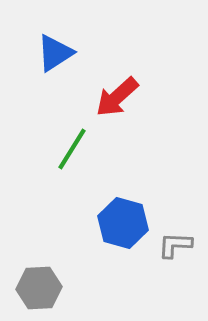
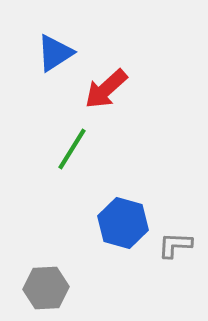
red arrow: moved 11 px left, 8 px up
gray hexagon: moved 7 px right
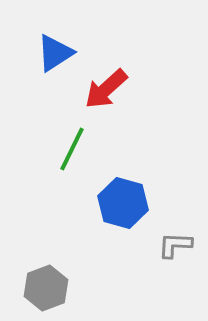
green line: rotated 6 degrees counterclockwise
blue hexagon: moved 20 px up
gray hexagon: rotated 18 degrees counterclockwise
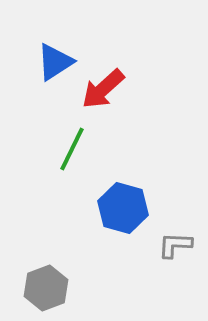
blue triangle: moved 9 px down
red arrow: moved 3 px left
blue hexagon: moved 5 px down
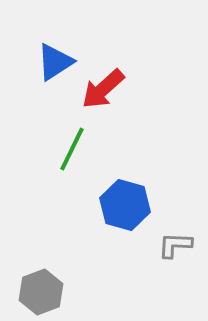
blue hexagon: moved 2 px right, 3 px up
gray hexagon: moved 5 px left, 4 px down
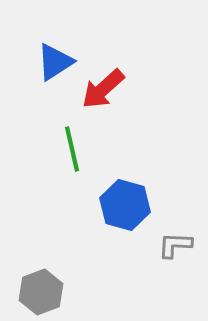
green line: rotated 39 degrees counterclockwise
